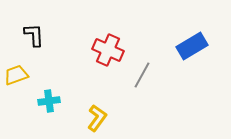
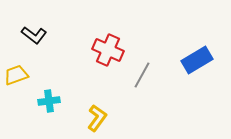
black L-shape: rotated 130 degrees clockwise
blue rectangle: moved 5 px right, 14 px down
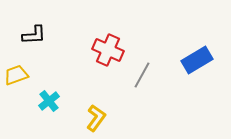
black L-shape: rotated 40 degrees counterclockwise
cyan cross: rotated 30 degrees counterclockwise
yellow L-shape: moved 1 px left
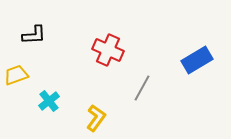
gray line: moved 13 px down
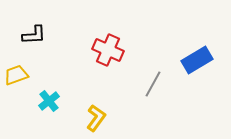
gray line: moved 11 px right, 4 px up
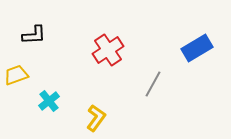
red cross: rotated 32 degrees clockwise
blue rectangle: moved 12 px up
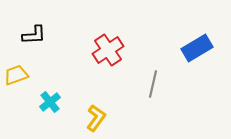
gray line: rotated 16 degrees counterclockwise
cyan cross: moved 1 px right, 1 px down
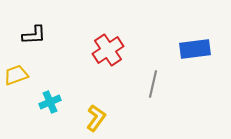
blue rectangle: moved 2 px left, 1 px down; rotated 24 degrees clockwise
cyan cross: rotated 15 degrees clockwise
